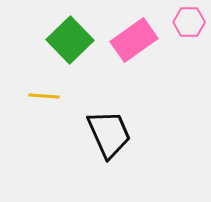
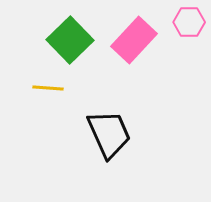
pink rectangle: rotated 12 degrees counterclockwise
yellow line: moved 4 px right, 8 px up
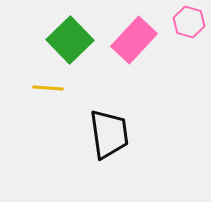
pink hexagon: rotated 16 degrees clockwise
black trapezoid: rotated 16 degrees clockwise
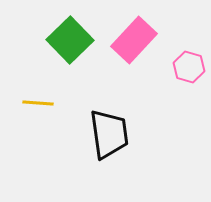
pink hexagon: moved 45 px down
yellow line: moved 10 px left, 15 px down
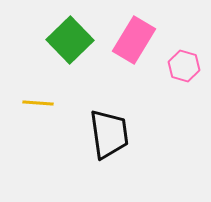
pink rectangle: rotated 12 degrees counterclockwise
pink hexagon: moved 5 px left, 1 px up
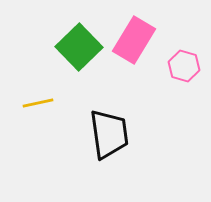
green square: moved 9 px right, 7 px down
yellow line: rotated 16 degrees counterclockwise
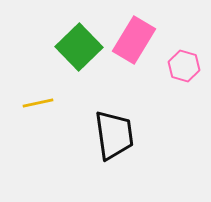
black trapezoid: moved 5 px right, 1 px down
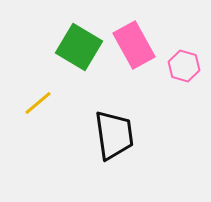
pink rectangle: moved 5 px down; rotated 60 degrees counterclockwise
green square: rotated 15 degrees counterclockwise
yellow line: rotated 28 degrees counterclockwise
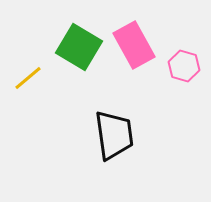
yellow line: moved 10 px left, 25 px up
